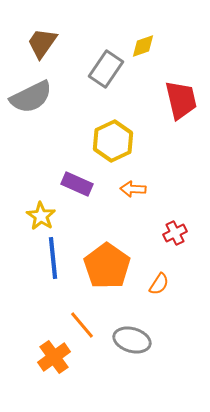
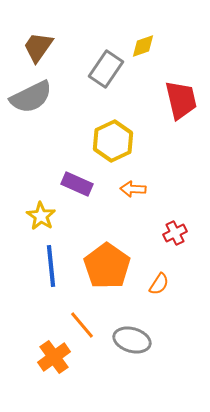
brown trapezoid: moved 4 px left, 4 px down
blue line: moved 2 px left, 8 px down
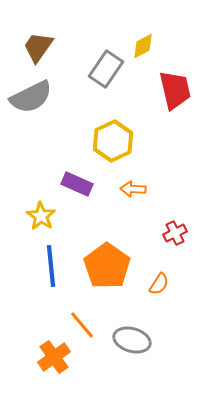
yellow diamond: rotated 8 degrees counterclockwise
red trapezoid: moved 6 px left, 10 px up
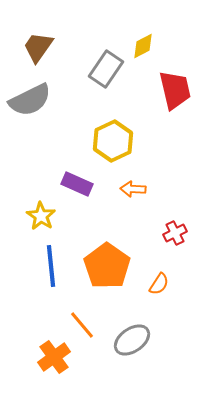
gray semicircle: moved 1 px left, 3 px down
gray ellipse: rotated 51 degrees counterclockwise
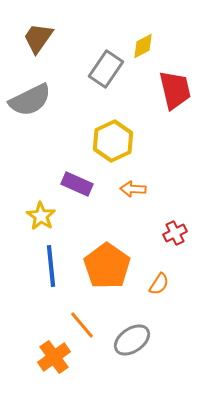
brown trapezoid: moved 9 px up
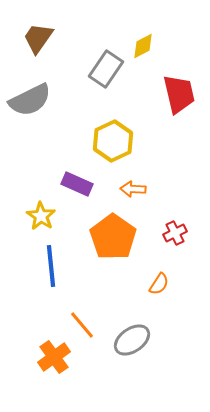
red trapezoid: moved 4 px right, 4 px down
orange pentagon: moved 6 px right, 29 px up
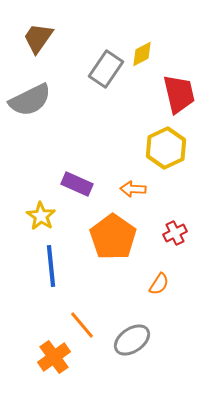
yellow diamond: moved 1 px left, 8 px down
yellow hexagon: moved 53 px right, 7 px down
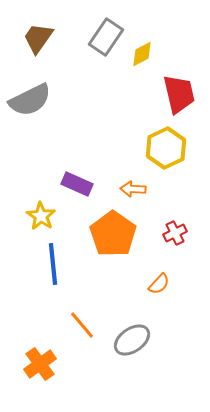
gray rectangle: moved 32 px up
orange pentagon: moved 3 px up
blue line: moved 2 px right, 2 px up
orange semicircle: rotated 10 degrees clockwise
orange cross: moved 14 px left, 7 px down
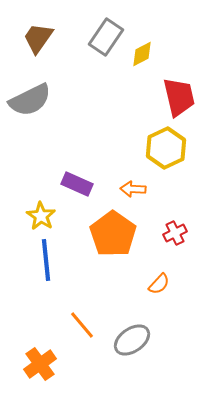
red trapezoid: moved 3 px down
blue line: moved 7 px left, 4 px up
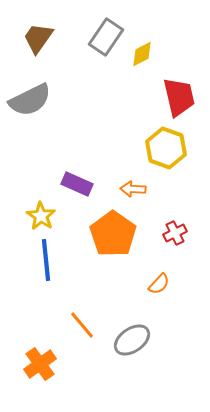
yellow hexagon: rotated 15 degrees counterclockwise
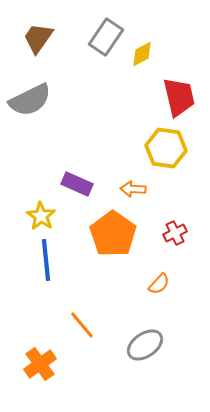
yellow hexagon: rotated 12 degrees counterclockwise
gray ellipse: moved 13 px right, 5 px down
